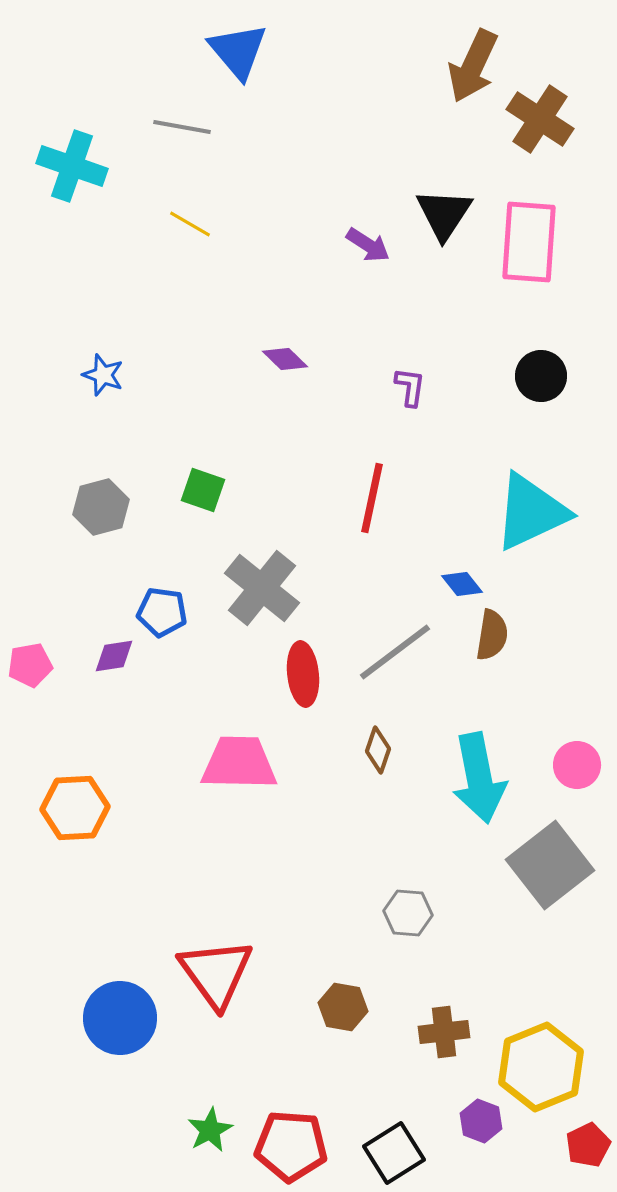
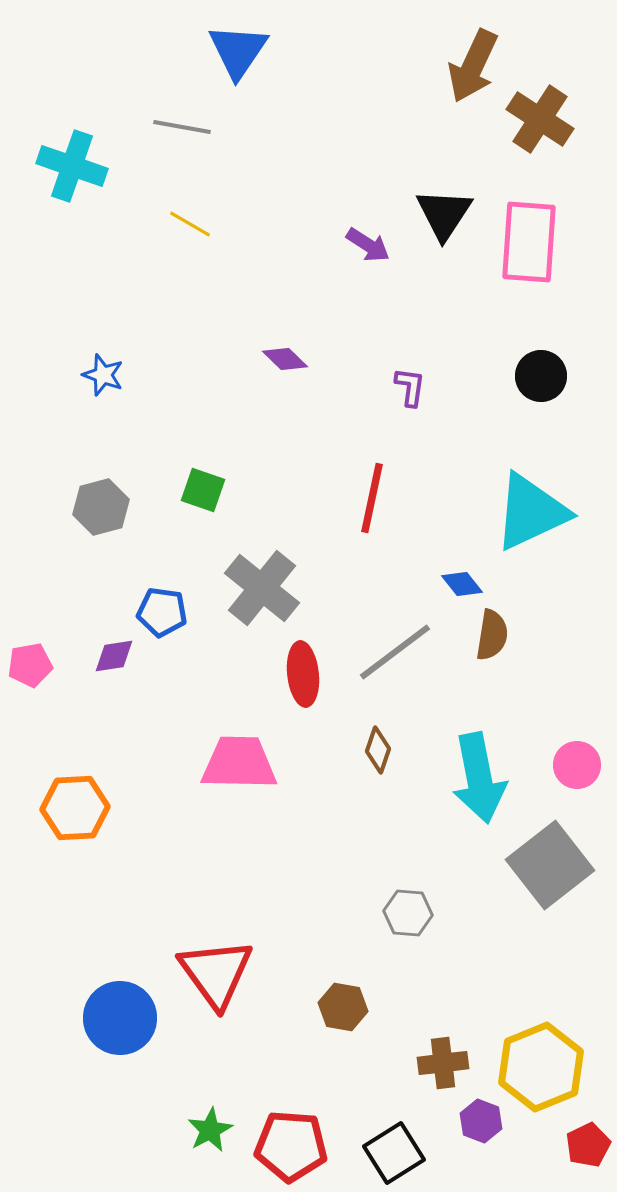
blue triangle at (238, 51): rotated 14 degrees clockwise
brown cross at (444, 1032): moved 1 px left, 31 px down
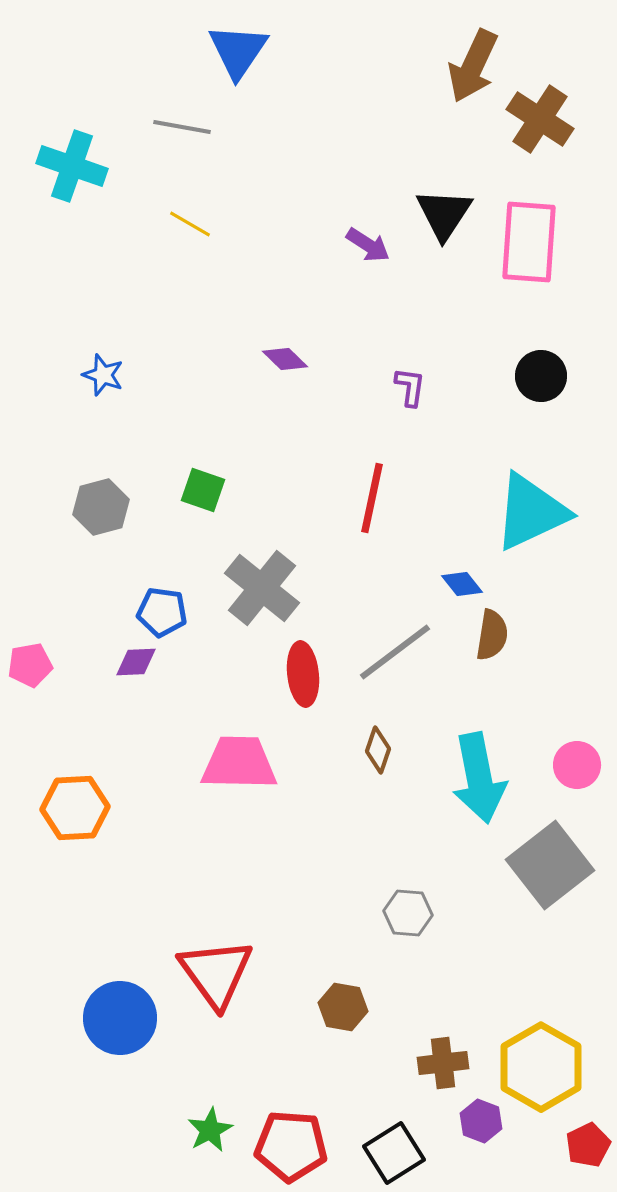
purple diamond at (114, 656): moved 22 px right, 6 px down; rotated 6 degrees clockwise
yellow hexagon at (541, 1067): rotated 8 degrees counterclockwise
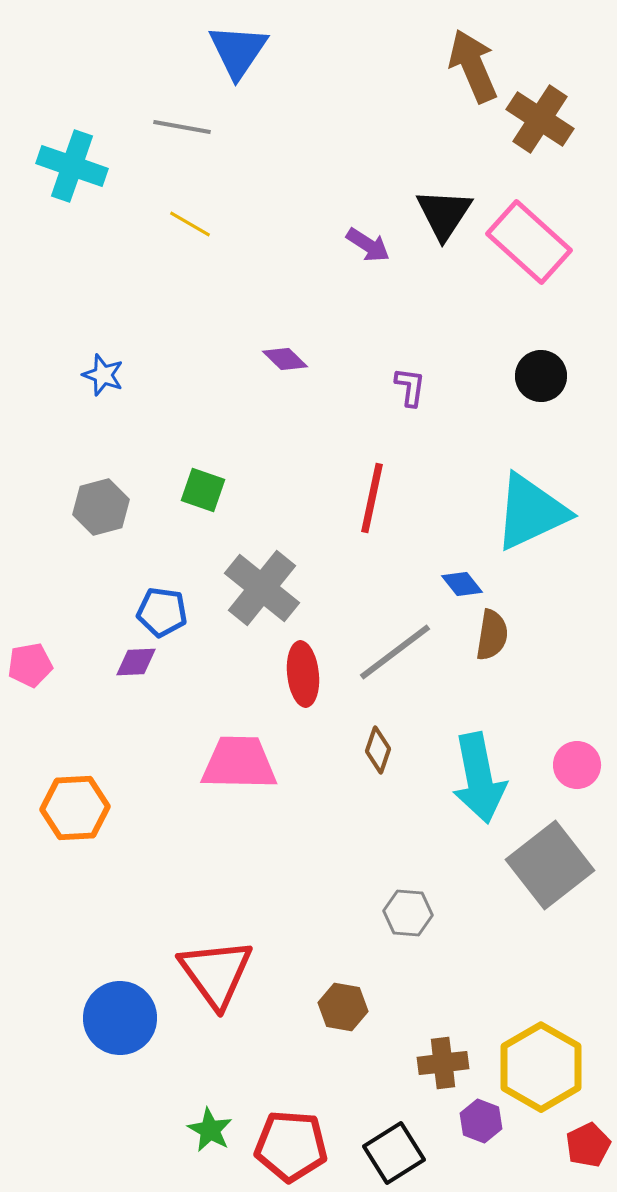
brown arrow at (473, 66): rotated 132 degrees clockwise
pink rectangle at (529, 242): rotated 52 degrees counterclockwise
green star at (210, 1130): rotated 15 degrees counterclockwise
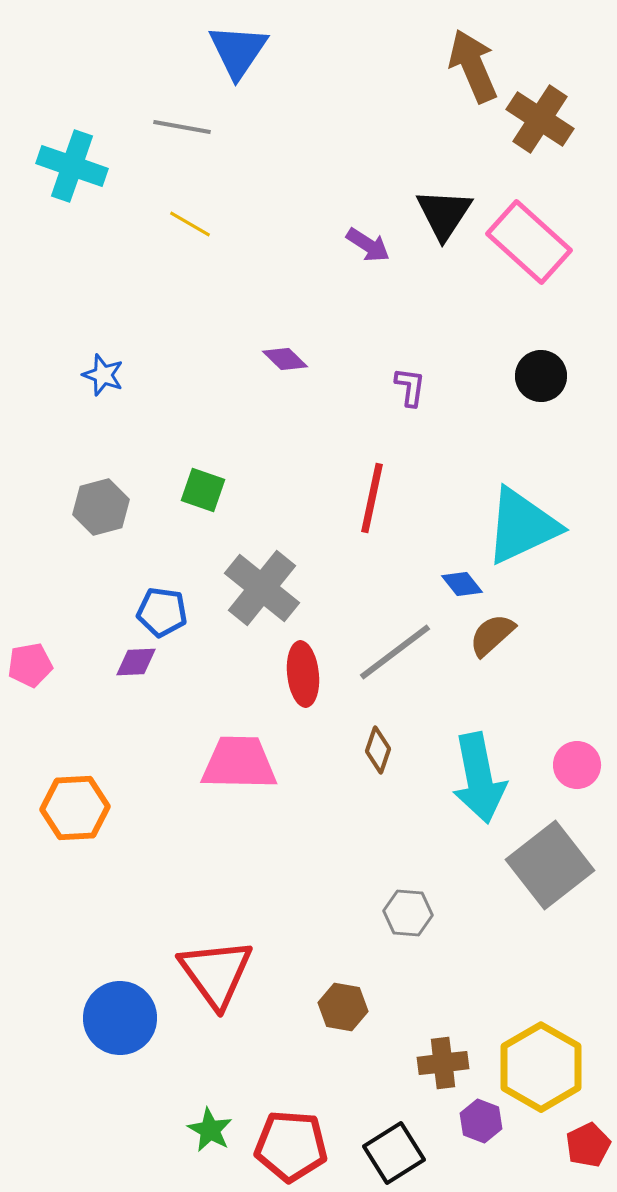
cyan triangle at (531, 512): moved 9 px left, 14 px down
brown semicircle at (492, 635): rotated 141 degrees counterclockwise
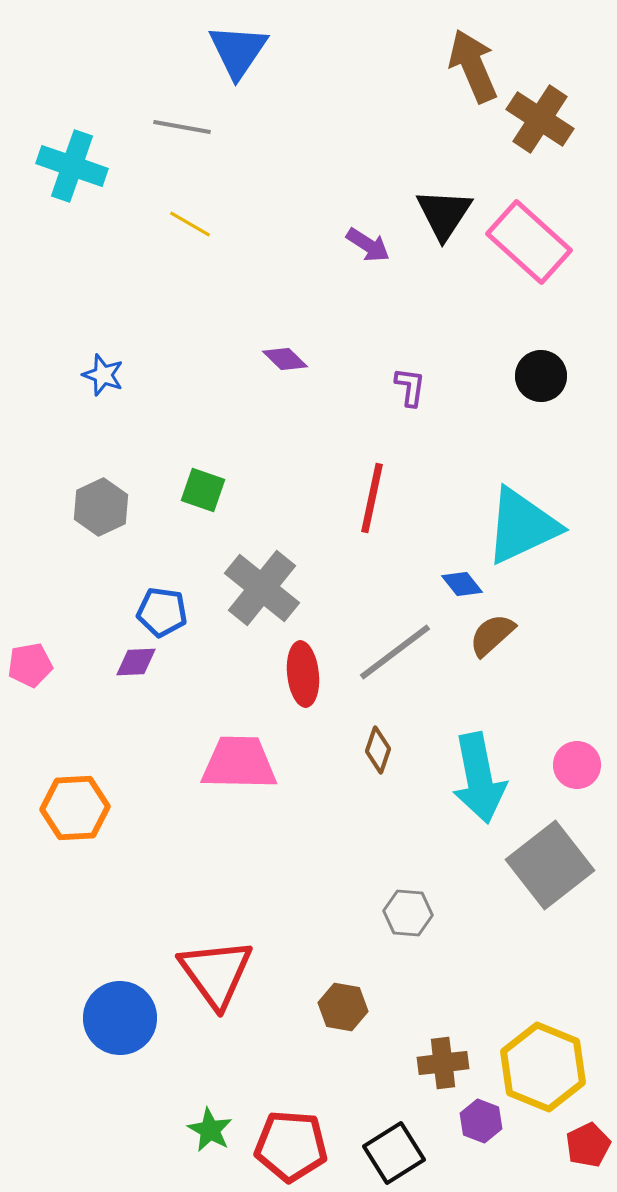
gray hexagon at (101, 507): rotated 10 degrees counterclockwise
yellow hexagon at (541, 1067): moved 2 px right; rotated 8 degrees counterclockwise
